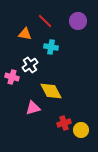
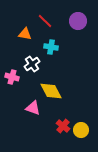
white cross: moved 2 px right, 1 px up
pink triangle: rotated 35 degrees clockwise
red cross: moved 1 px left, 3 px down; rotated 32 degrees counterclockwise
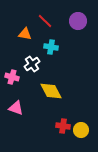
pink triangle: moved 17 px left
red cross: rotated 32 degrees counterclockwise
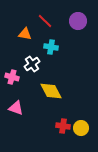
yellow circle: moved 2 px up
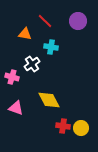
yellow diamond: moved 2 px left, 9 px down
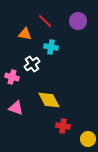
yellow circle: moved 7 px right, 11 px down
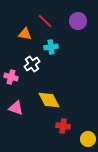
cyan cross: rotated 16 degrees counterclockwise
pink cross: moved 1 px left
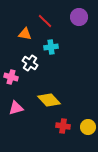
purple circle: moved 1 px right, 4 px up
white cross: moved 2 px left, 1 px up; rotated 21 degrees counterclockwise
yellow diamond: rotated 15 degrees counterclockwise
pink triangle: rotated 35 degrees counterclockwise
yellow circle: moved 12 px up
